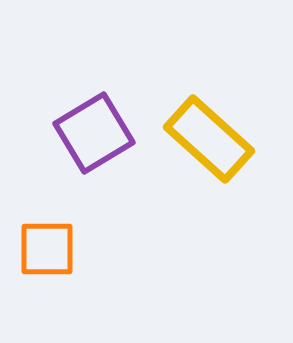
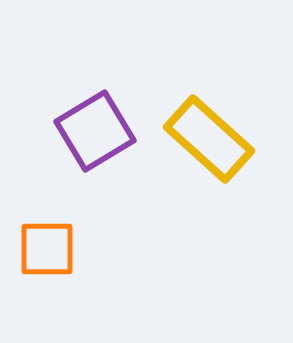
purple square: moved 1 px right, 2 px up
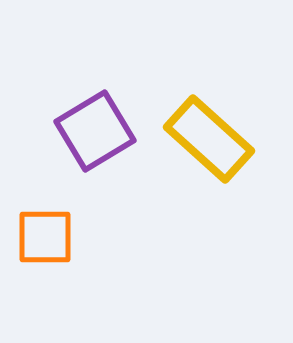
orange square: moved 2 px left, 12 px up
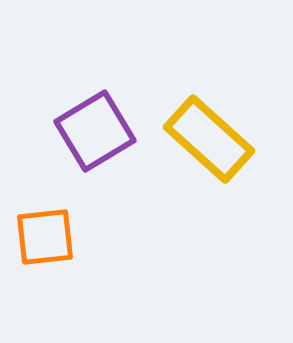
orange square: rotated 6 degrees counterclockwise
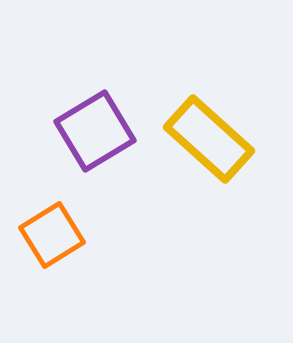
orange square: moved 7 px right, 2 px up; rotated 26 degrees counterclockwise
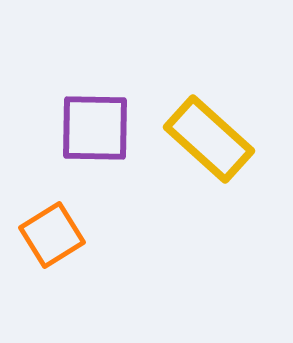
purple square: moved 3 px up; rotated 32 degrees clockwise
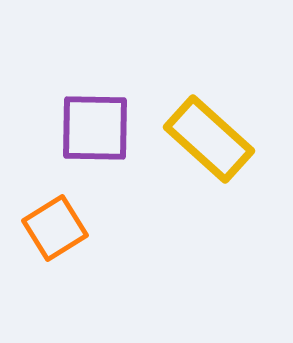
orange square: moved 3 px right, 7 px up
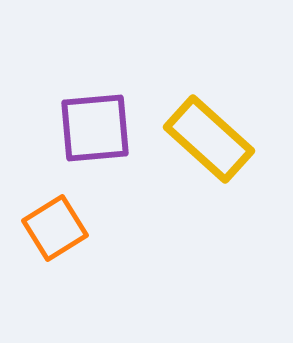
purple square: rotated 6 degrees counterclockwise
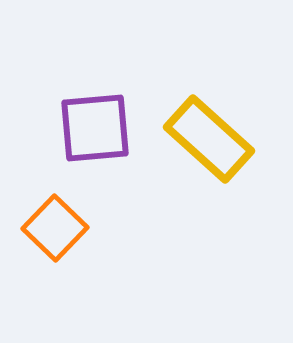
orange square: rotated 14 degrees counterclockwise
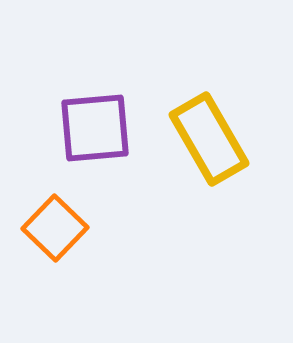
yellow rectangle: rotated 18 degrees clockwise
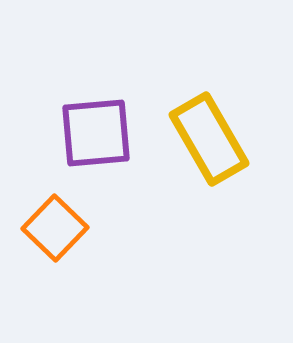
purple square: moved 1 px right, 5 px down
